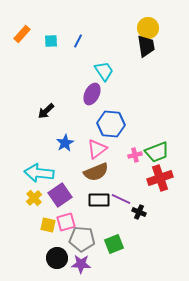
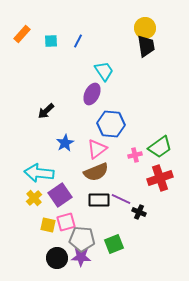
yellow circle: moved 3 px left
green trapezoid: moved 3 px right, 5 px up; rotated 15 degrees counterclockwise
purple star: moved 7 px up
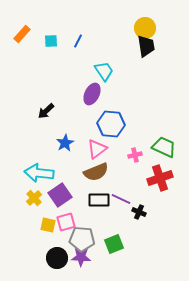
green trapezoid: moved 4 px right; rotated 120 degrees counterclockwise
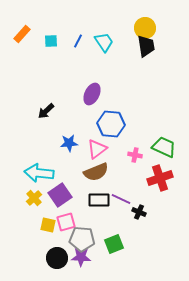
cyan trapezoid: moved 29 px up
blue star: moved 4 px right; rotated 24 degrees clockwise
pink cross: rotated 24 degrees clockwise
